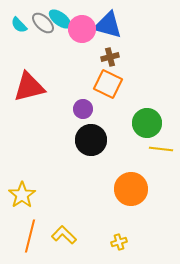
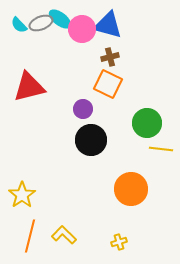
gray ellipse: moved 2 px left; rotated 65 degrees counterclockwise
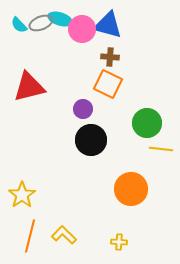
cyan ellipse: rotated 20 degrees counterclockwise
brown cross: rotated 18 degrees clockwise
yellow cross: rotated 21 degrees clockwise
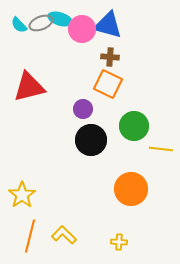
green circle: moved 13 px left, 3 px down
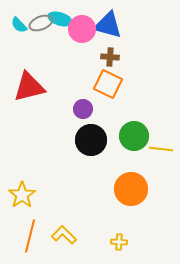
green circle: moved 10 px down
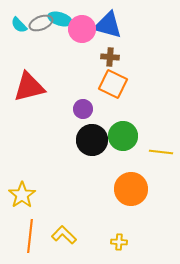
orange square: moved 5 px right
green circle: moved 11 px left
black circle: moved 1 px right
yellow line: moved 3 px down
orange line: rotated 8 degrees counterclockwise
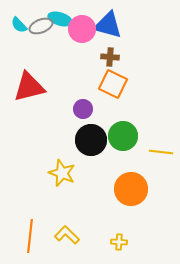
gray ellipse: moved 3 px down
black circle: moved 1 px left
yellow star: moved 40 px right, 22 px up; rotated 16 degrees counterclockwise
yellow L-shape: moved 3 px right
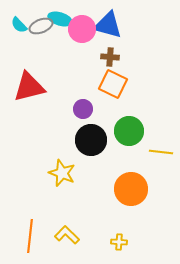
green circle: moved 6 px right, 5 px up
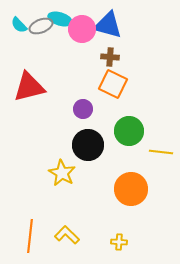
black circle: moved 3 px left, 5 px down
yellow star: rotated 8 degrees clockwise
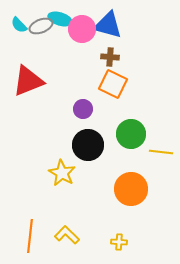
red triangle: moved 1 px left, 6 px up; rotated 8 degrees counterclockwise
green circle: moved 2 px right, 3 px down
